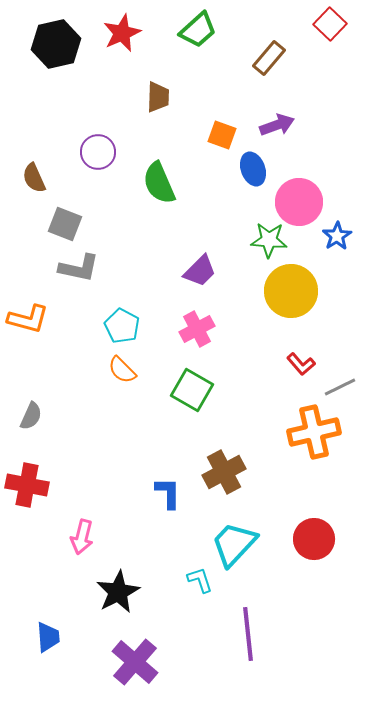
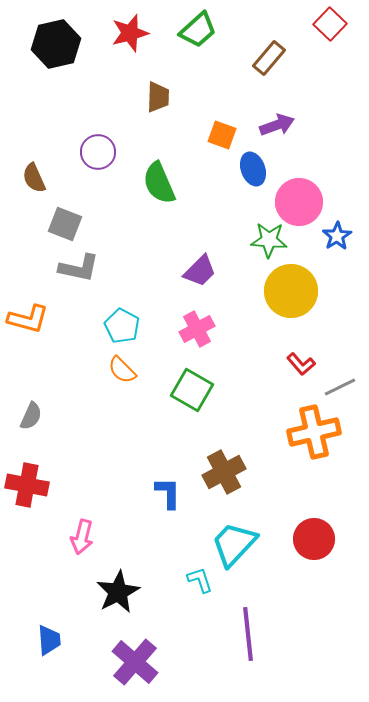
red star: moved 8 px right; rotated 9 degrees clockwise
blue trapezoid: moved 1 px right, 3 px down
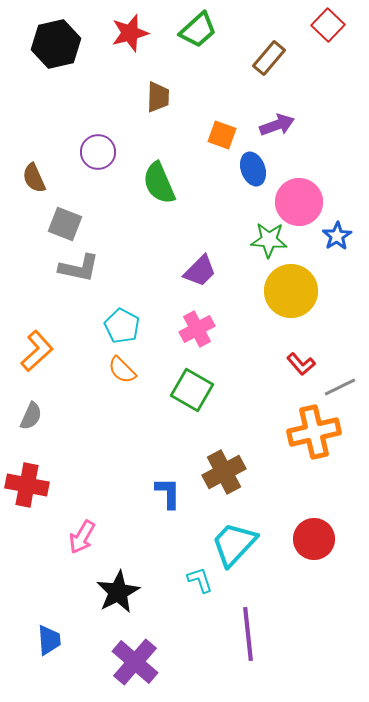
red square: moved 2 px left, 1 px down
orange L-shape: moved 9 px right, 32 px down; rotated 57 degrees counterclockwise
pink arrow: rotated 16 degrees clockwise
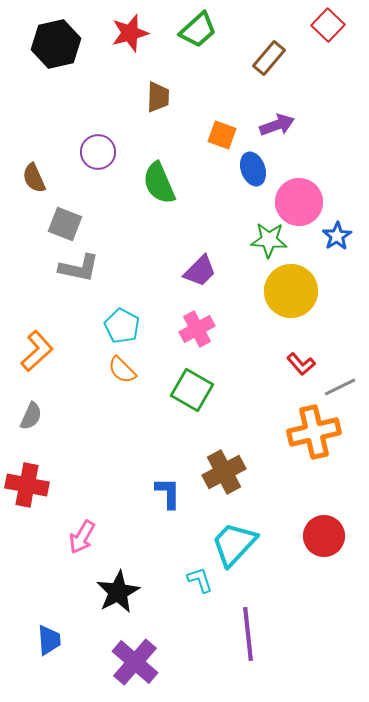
red circle: moved 10 px right, 3 px up
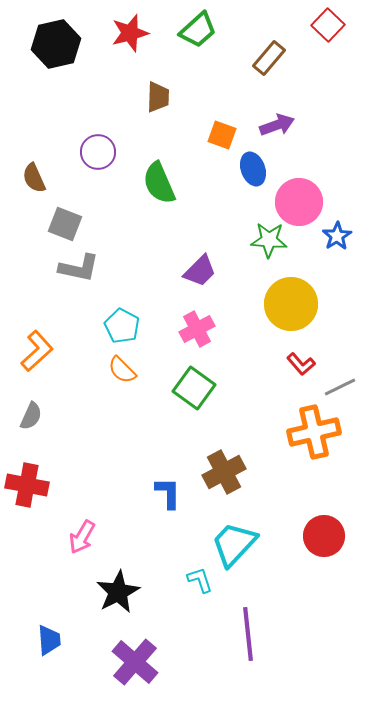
yellow circle: moved 13 px down
green square: moved 2 px right, 2 px up; rotated 6 degrees clockwise
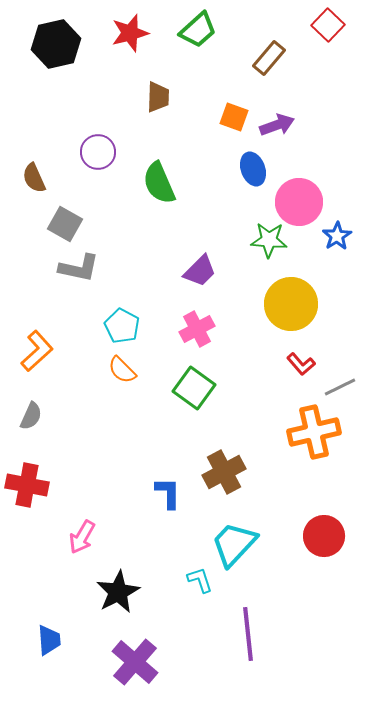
orange square: moved 12 px right, 18 px up
gray square: rotated 8 degrees clockwise
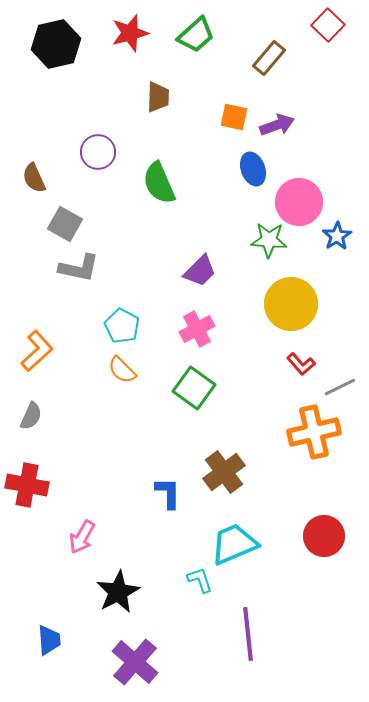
green trapezoid: moved 2 px left, 5 px down
orange square: rotated 8 degrees counterclockwise
brown cross: rotated 9 degrees counterclockwise
cyan trapezoid: rotated 24 degrees clockwise
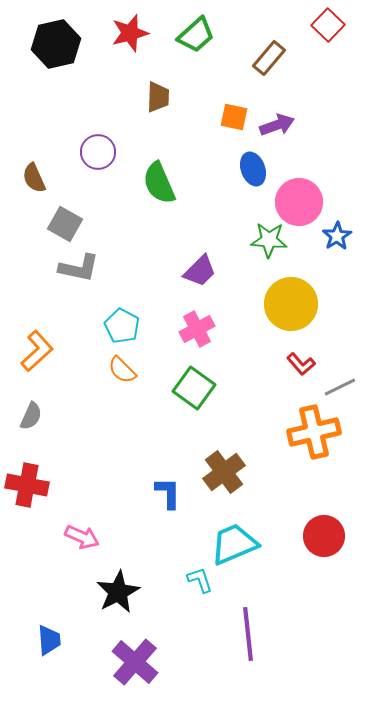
pink arrow: rotated 96 degrees counterclockwise
